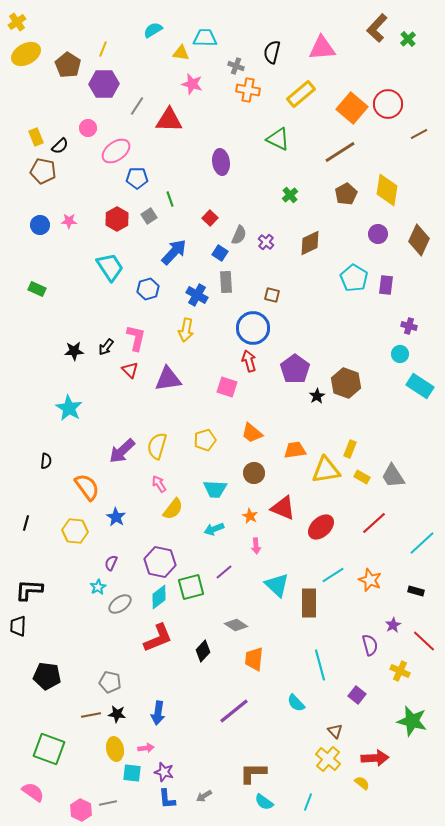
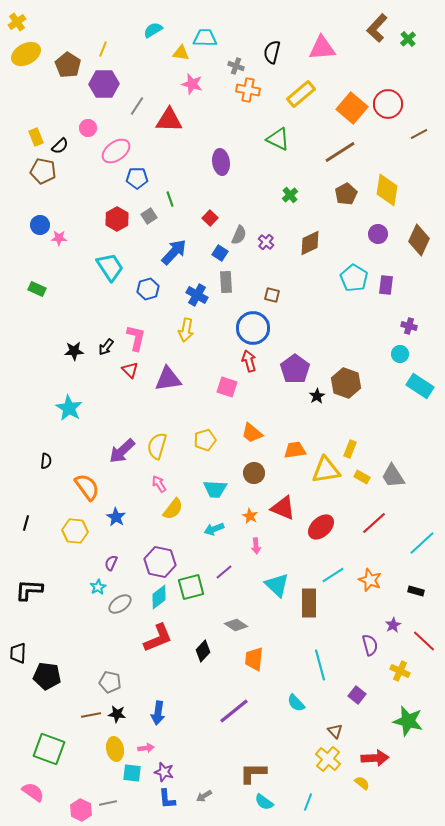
pink star at (69, 221): moved 10 px left, 17 px down
black trapezoid at (18, 626): moved 27 px down
green star at (412, 721): moved 4 px left
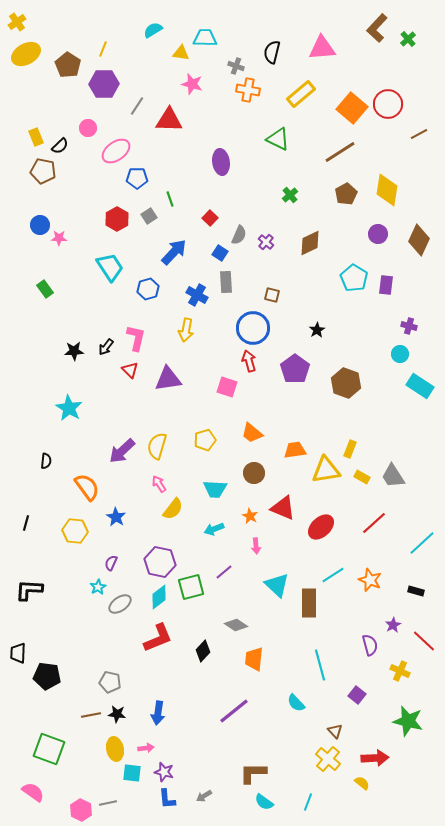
green rectangle at (37, 289): moved 8 px right; rotated 30 degrees clockwise
black star at (317, 396): moved 66 px up
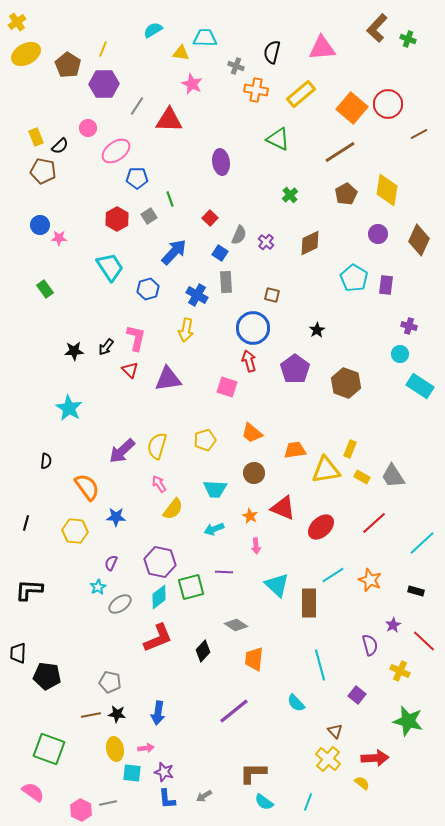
green cross at (408, 39): rotated 28 degrees counterclockwise
pink star at (192, 84): rotated 10 degrees clockwise
orange cross at (248, 90): moved 8 px right
blue star at (116, 517): rotated 30 degrees counterclockwise
purple line at (224, 572): rotated 42 degrees clockwise
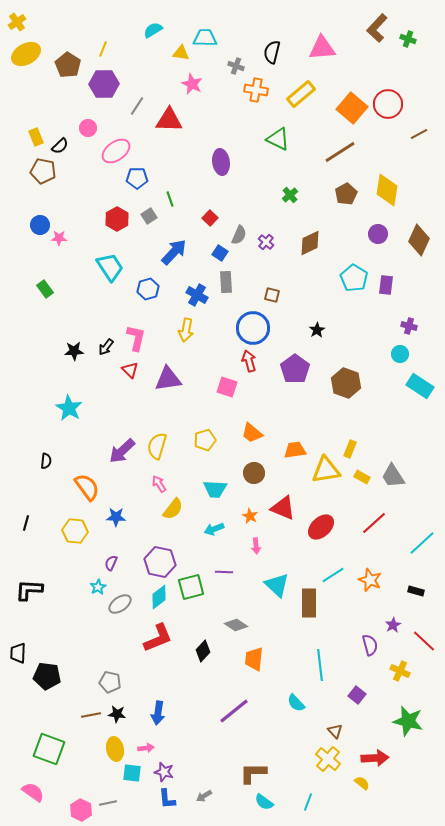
cyan line at (320, 665): rotated 8 degrees clockwise
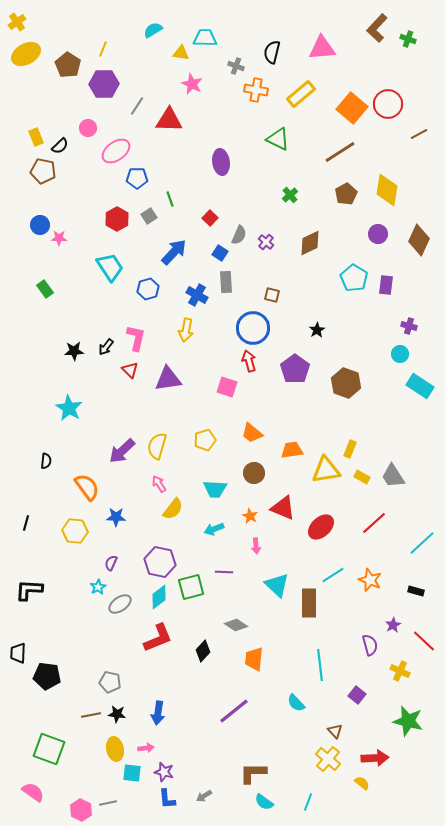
orange trapezoid at (295, 450): moved 3 px left
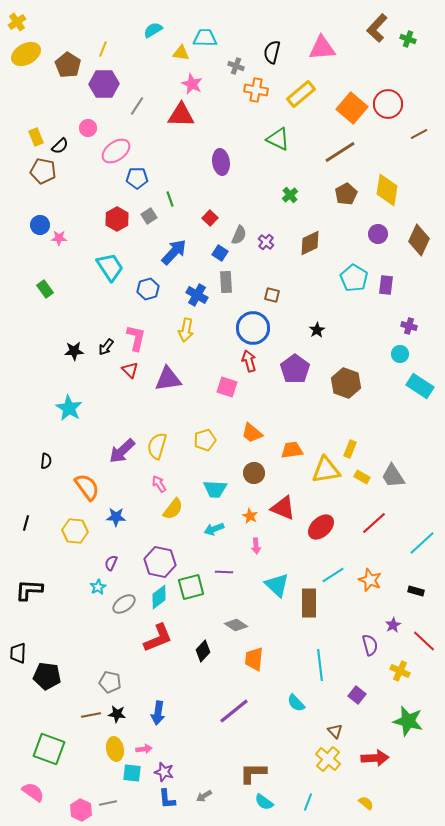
red triangle at (169, 120): moved 12 px right, 5 px up
gray ellipse at (120, 604): moved 4 px right
pink arrow at (146, 748): moved 2 px left, 1 px down
yellow semicircle at (362, 783): moved 4 px right, 20 px down
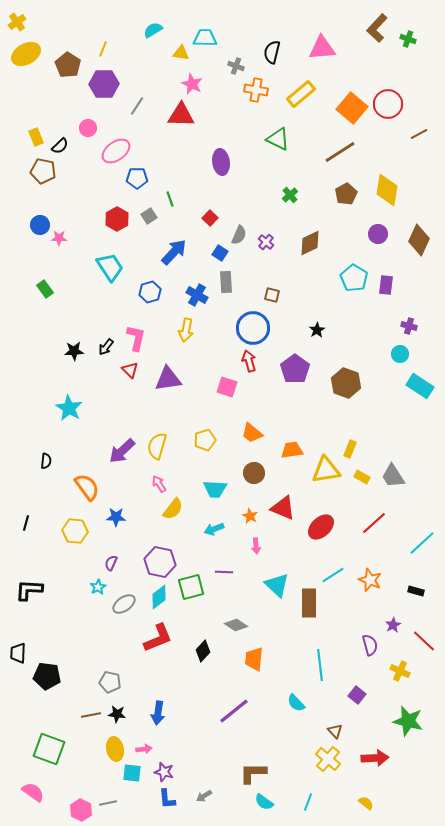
blue hexagon at (148, 289): moved 2 px right, 3 px down
